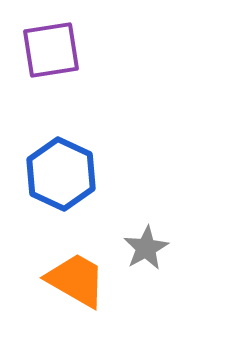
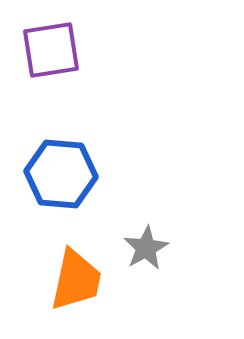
blue hexagon: rotated 20 degrees counterclockwise
orange trapezoid: rotated 72 degrees clockwise
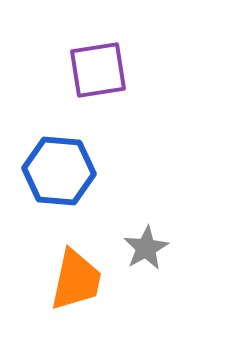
purple square: moved 47 px right, 20 px down
blue hexagon: moved 2 px left, 3 px up
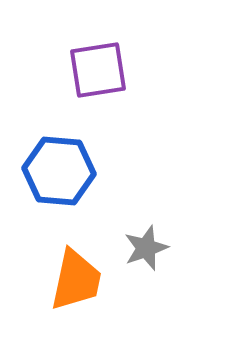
gray star: rotated 9 degrees clockwise
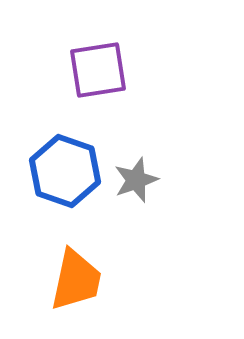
blue hexagon: moved 6 px right; rotated 14 degrees clockwise
gray star: moved 10 px left, 68 px up
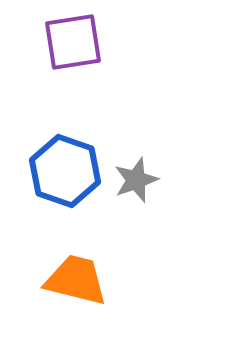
purple square: moved 25 px left, 28 px up
orange trapezoid: rotated 88 degrees counterclockwise
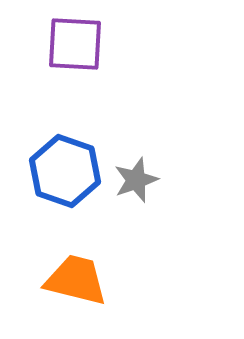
purple square: moved 2 px right, 2 px down; rotated 12 degrees clockwise
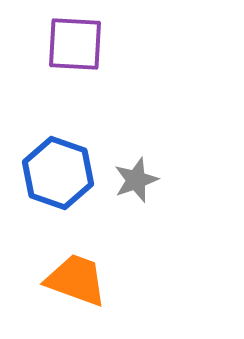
blue hexagon: moved 7 px left, 2 px down
orange trapezoid: rotated 6 degrees clockwise
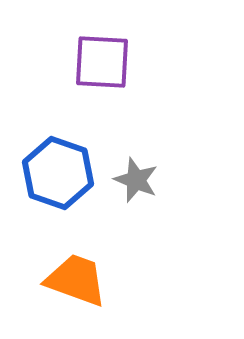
purple square: moved 27 px right, 18 px down
gray star: rotated 30 degrees counterclockwise
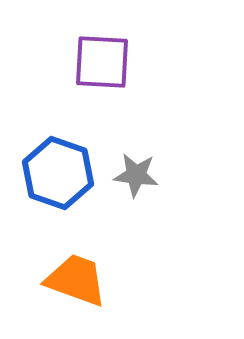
gray star: moved 5 px up; rotated 15 degrees counterclockwise
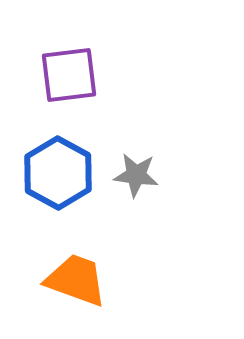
purple square: moved 33 px left, 13 px down; rotated 10 degrees counterclockwise
blue hexagon: rotated 10 degrees clockwise
